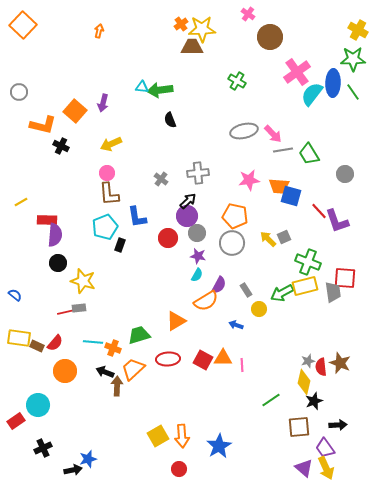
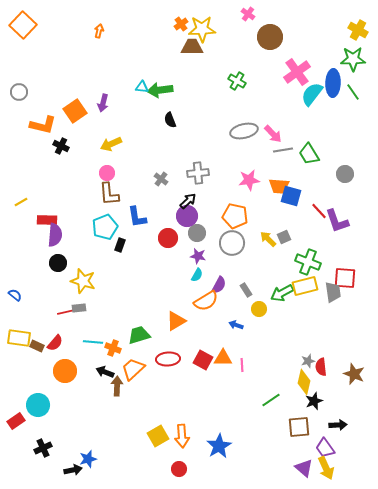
orange square at (75, 111): rotated 15 degrees clockwise
brown star at (340, 363): moved 14 px right, 11 px down
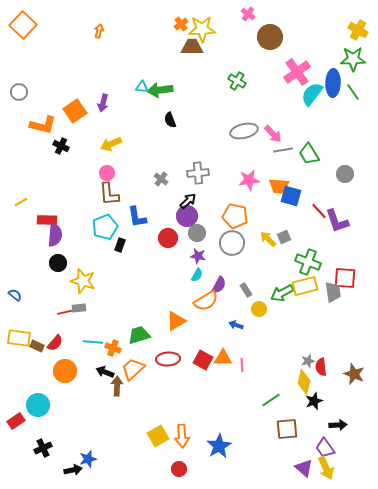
brown square at (299, 427): moved 12 px left, 2 px down
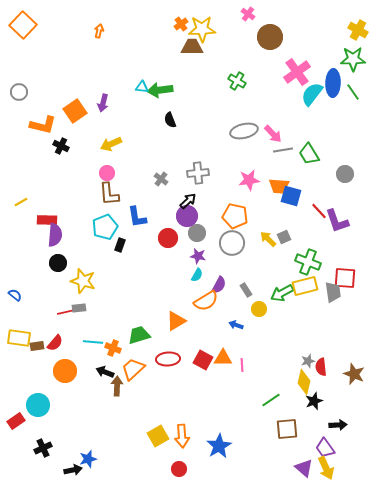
brown rectangle at (37, 346): rotated 32 degrees counterclockwise
